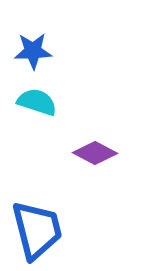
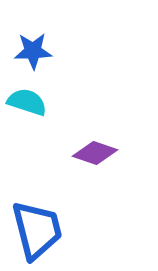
cyan semicircle: moved 10 px left
purple diamond: rotated 9 degrees counterclockwise
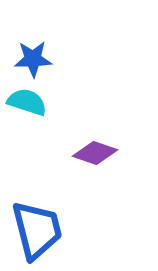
blue star: moved 8 px down
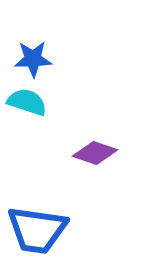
blue trapezoid: rotated 112 degrees clockwise
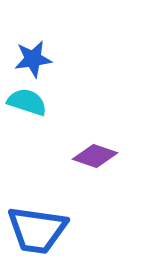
blue star: rotated 6 degrees counterclockwise
purple diamond: moved 3 px down
